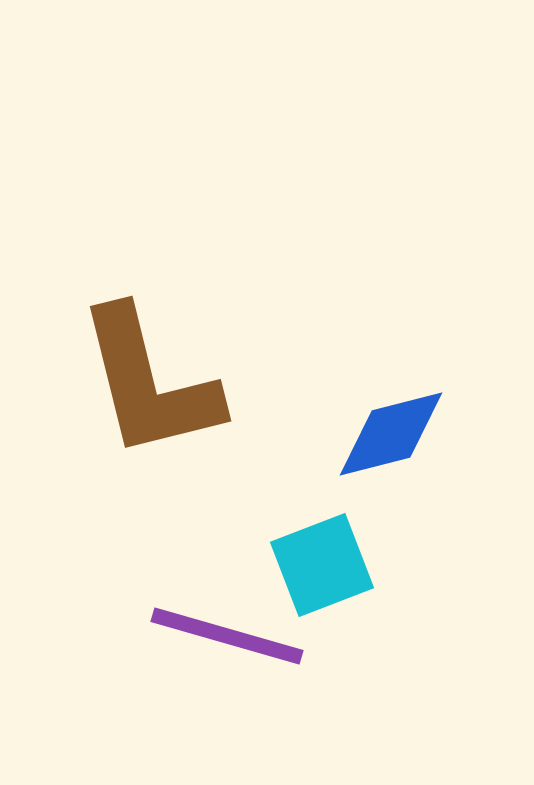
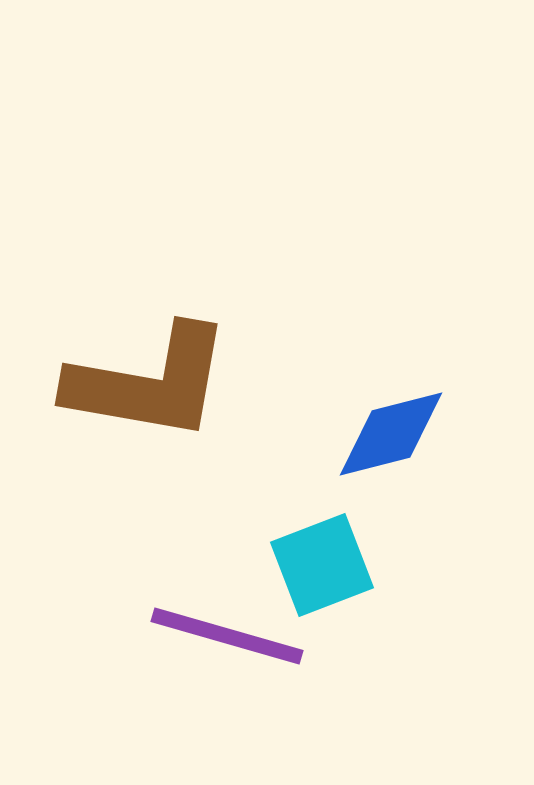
brown L-shape: rotated 66 degrees counterclockwise
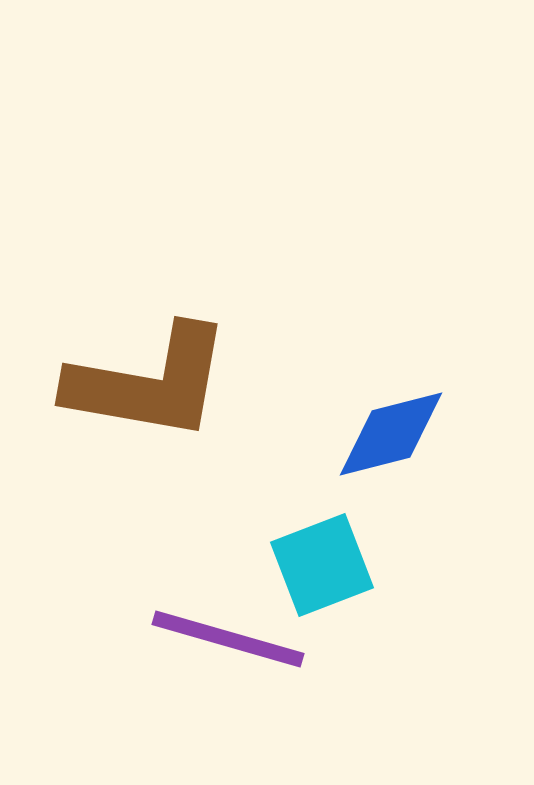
purple line: moved 1 px right, 3 px down
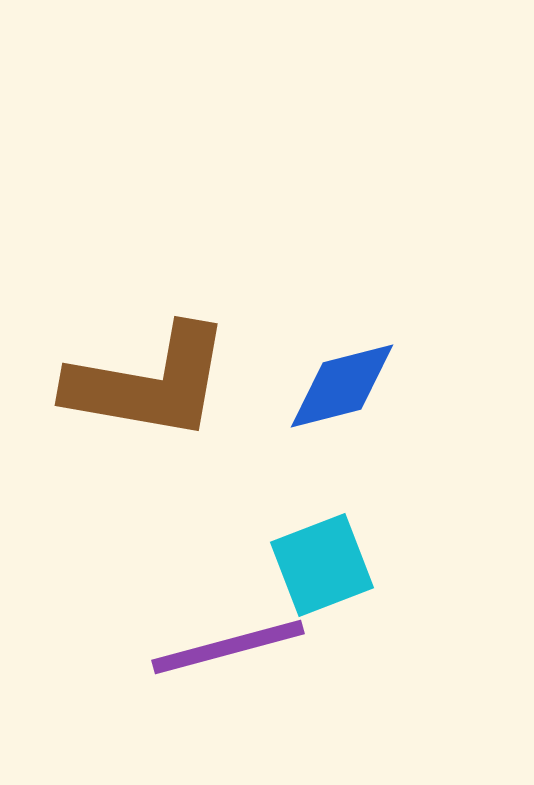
blue diamond: moved 49 px left, 48 px up
purple line: moved 8 px down; rotated 31 degrees counterclockwise
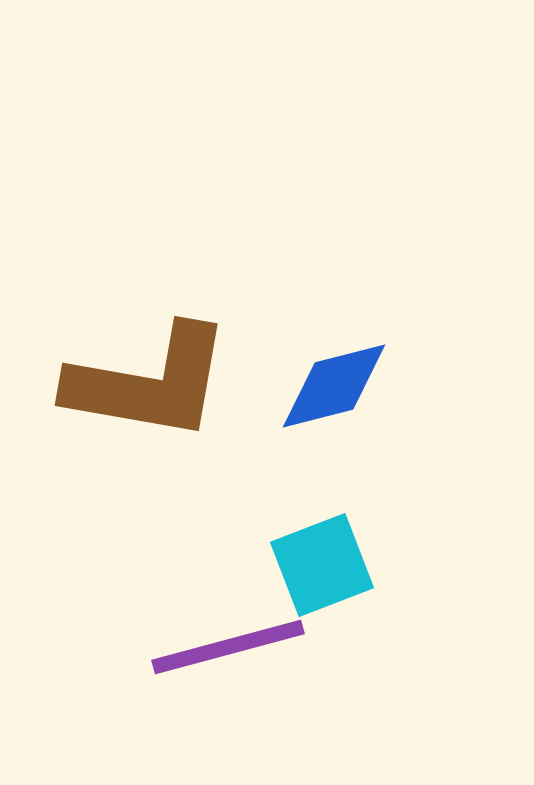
blue diamond: moved 8 px left
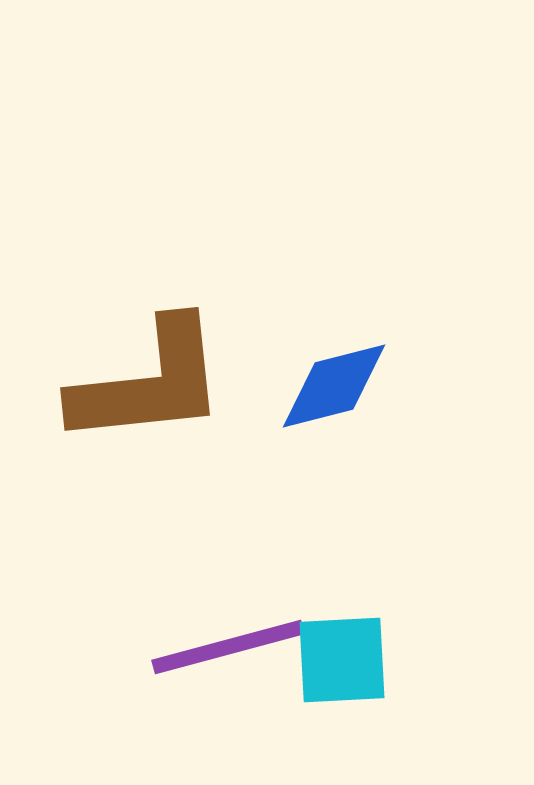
brown L-shape: rotated 16 degrees counterclockwise
cyan square: moved 20 px right, 95 px down; rotated 18 degrees clockwise
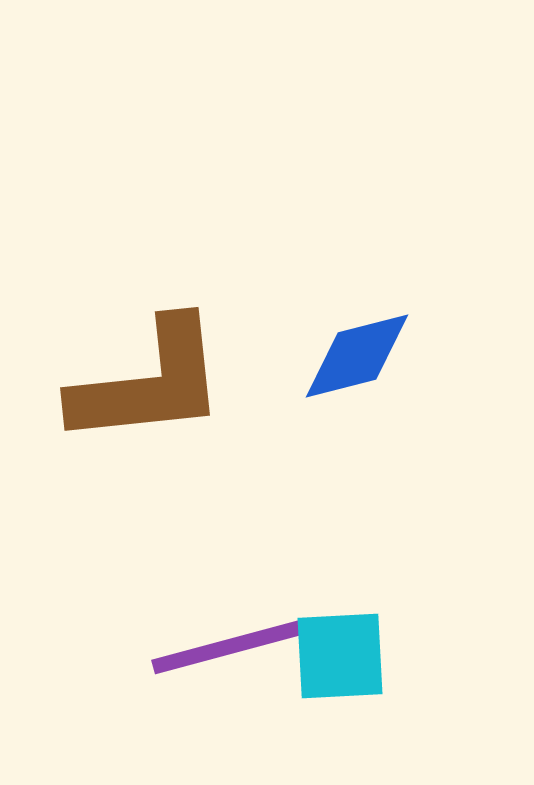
blue diamond: moved 23 px right, 30 px up
cyan square: moved 2 px left, 4 px up
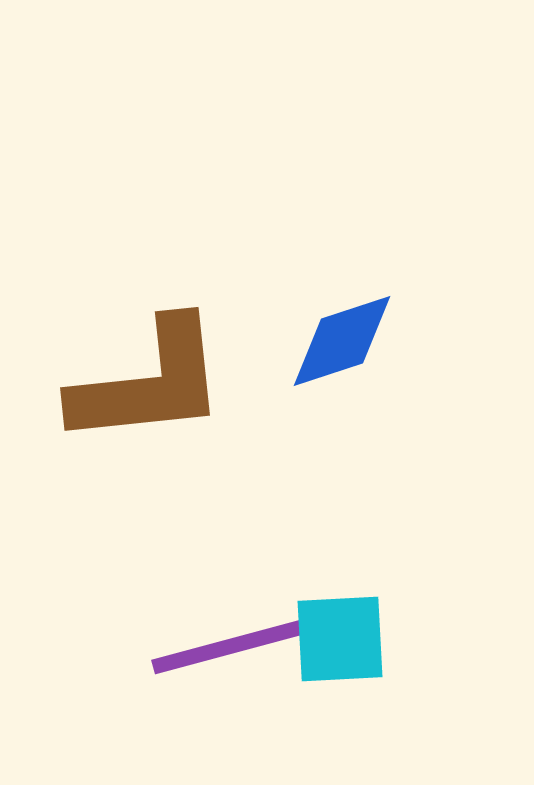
blue diamond: moved 15 px left, 15 px up; rotated 4 degrees counterclockwise
cyan square: moved 17 px up
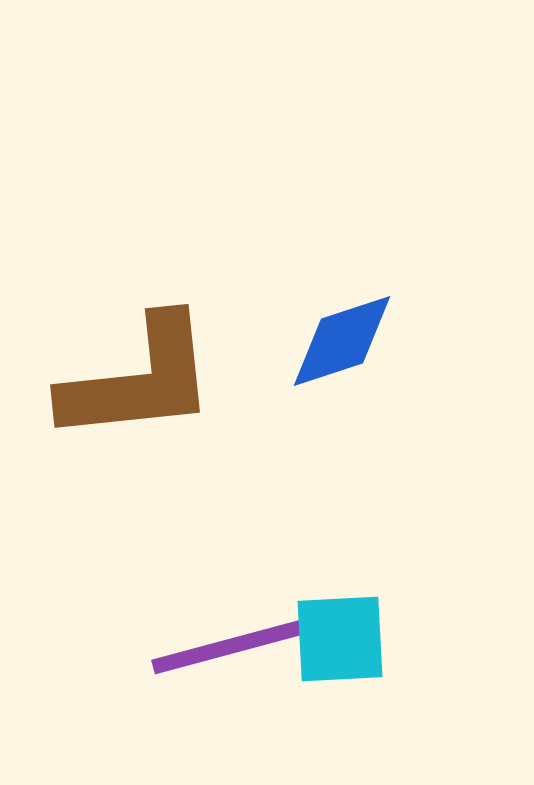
brown L-shape: moved 10 px left, 3 px up
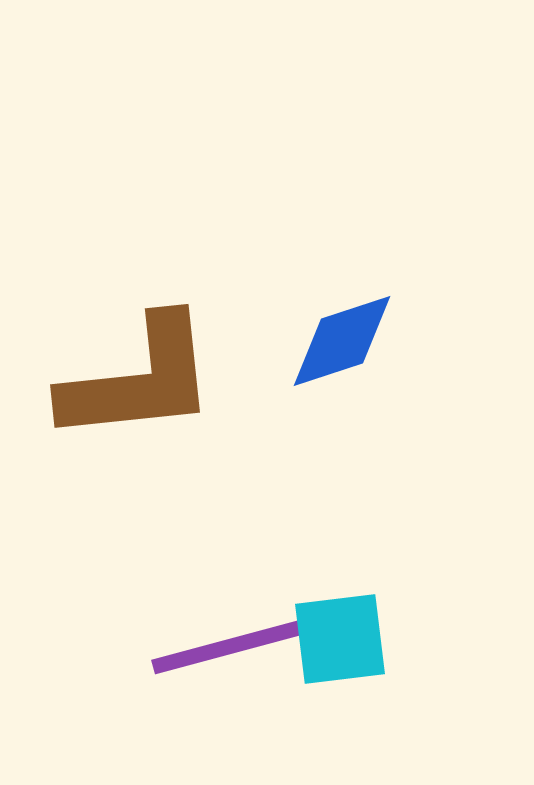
cyan square: rotated 4 degrees counterclockwise
